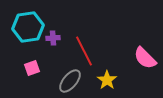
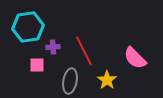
purple cross: moved 9 px down
pink semicircle: moved 10 px left
pink square: moved 5 px right, 3 px up; rotated 21 degrees clockwise
gray ellipse: rotated 30 degrees counterclockwise
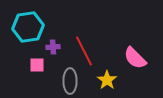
gray ellipse: rotated 10 degrees counterclockwise
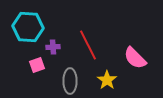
cyan hexagon: rotated 12 degrees clockwise
red line: moved 4 px right, 6 px up
pink square: rotated 21 degrees counterclockwise
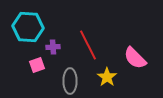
yellow star: moved 3 px up
